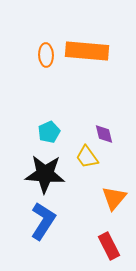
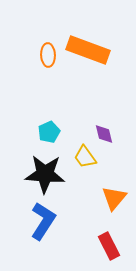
orange rectangle: moved 1 px right, 1 px up; rotated 15 degrees clockwise
orange ellipse: moved 2 px right
yellow trapezoid: moved 2 px left
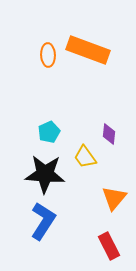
purple diamond: moved 5 px right; rotated 20 degrees clockwise
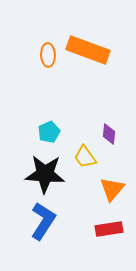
orange triangle: moved 2 px left, 9 px up
red rectangle: moved 17 px up; rotated 72 degrees counterclockwise
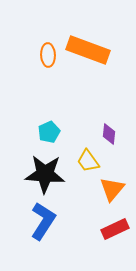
yellow trapezoid: moved 3 px right, 4 px down
red rectangle: moved 6 px right; rotated 16 degrees counterclockwise
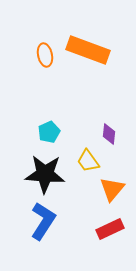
orange ellipse: moved 3 px left; rotated 10 degrees counterclockwise
red rectangle: moved 5 px left
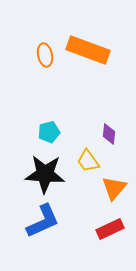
cyan pentagon: rotated 10 degrees clockwise
orange triangle: moved 2 px right, 1 px up
blue L-shape: rotated 33 degrees clockwise
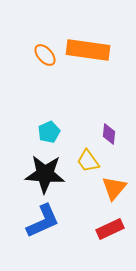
orange rectangle: rotated 12 degrees counterclockwise
orange ellipse: rotated 30 degrees counterclockwise
cyan pentagon: rotated 10 degrees counterclockwise
